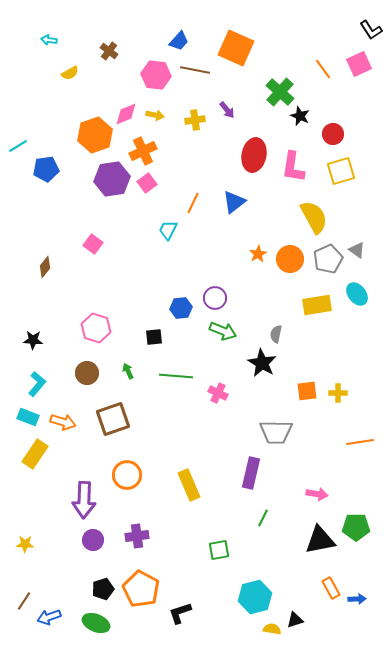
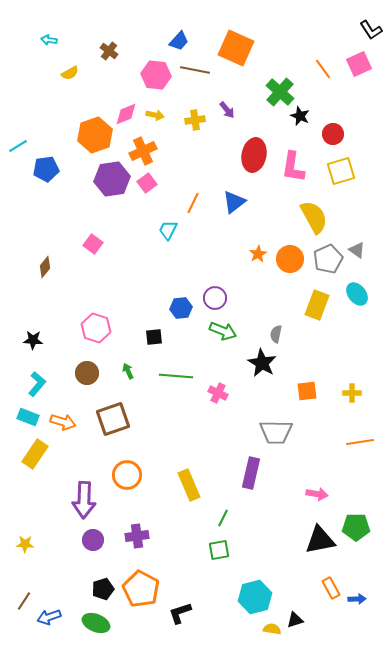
yellow rectangle at (317, 305): rotated 60 degrees counterclockwise
yellow cross at (338, 393): moved 14 px right
green line at (263, 518): moved 40 px left
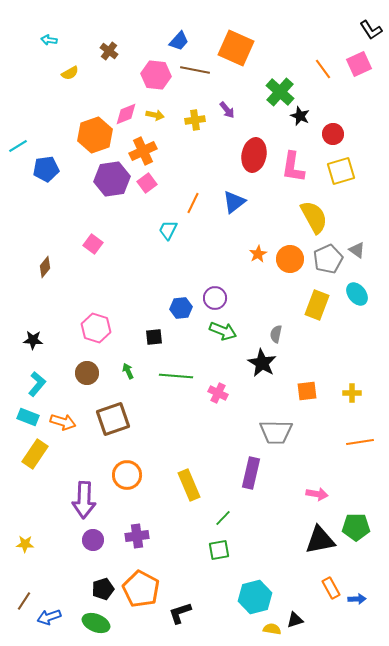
green line at (223, 518): rotated 18 degrees clockwise
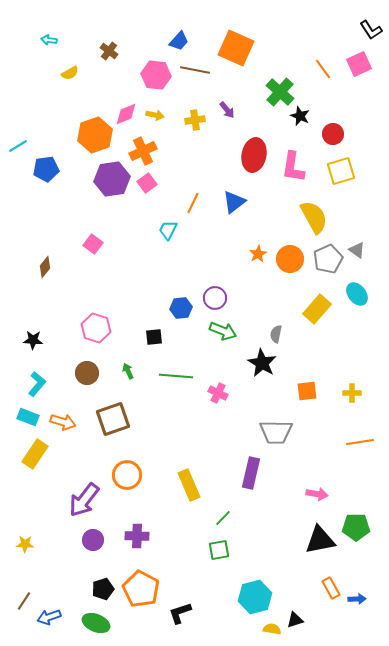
yellow rectangle at (317, 305): moved 4 px down; rotated 20 degrees clockwise
purple arrow at (84, 500): rotated 36 degrees clockwise
purple cross at (137, 536): rotated 10 degrees clockwise
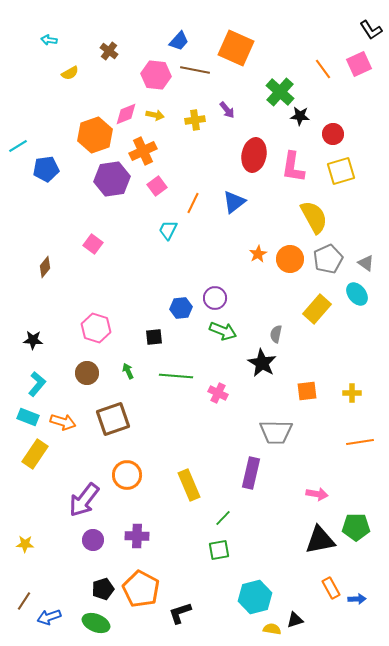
black star at (300, 116): rotated 18 degrees counterclockwise
pink square at (147, 183): moved 10 px right, 3 px down
gray triangle at (357, 250): moved 9 px right, 13 px down
